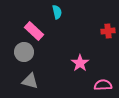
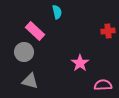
pink rectangle: moved 1 px right
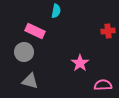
cyan semicircle: moved 1 px left, 1 px up; rotated 24 degrees clockwise
pink rectangle: rotated 18 degrees counterclockwise
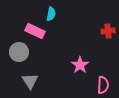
cyan semicircle: moved 5 px left, 3 px down
gray circle: moved 5 px left
pink star: moved 2 px down
gray triangle: rotated 42 degrees clockwise
pink semicircle: rotated 96 degrees clockwise
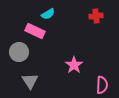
cyan semicircle: moved 3 px left; rotated 48 degrees clockwise
red cross: moved 12 px left, 15 px up
pink star: moved 6 px left
pink semicircle: moved 1 px left
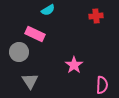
cyan semicircle: moved 4 px up
pink rectangle: moved 3 px down
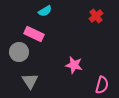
cyan semicircle: moved 3 px left, 1 px down
red cross: rotated 32 degrees counterclockwise
pink rectangle: moved 1 px left
pink star: rotated 24 degrees counterclockwise
pink semicircle: rotated 12 degrees clockwise
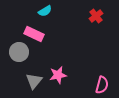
pink star: moved 16 px left, 10 px down; rotated 24 degrees counterclockwise
gray triangle: moved 4 px right; rotated 12 degrees clockwise
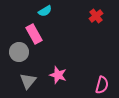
pink rectangle: rotated 36 degrees clockwise
pink star: rotated 30 degrees clockwise
gray triangle: moved 6 px left
